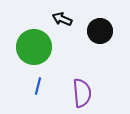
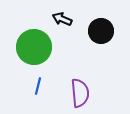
black circle: moved 1 px right
purple semicircle: moved 2 px left
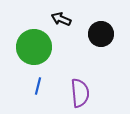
black arrow: moved 1 px left
black circle: moved 3 px down
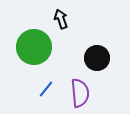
black arrow: rotated 48 degrees clockwise
black circle: moved 4 px left, 24 px down
blue line: moved 8 px right, 3 px down; rotated 24 degrees clockwise
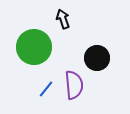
black arrow: moved 2 px right
purple semicircle: moved 6 px left, 8 px up
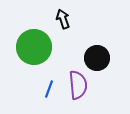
purple semicircle: moved 4 px right
blue line: moved 3 px right; rotated 18 degrees counterclockwise
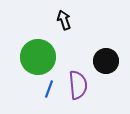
black arrow: moved 1 px right, 1 px down
green circle: moved 4 px right, 10 px down
black circle: moved 9 px right, 3 px down
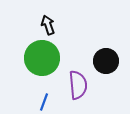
black arrow: moved 16 px left, 5 px down
green circle: moved 4 px right, 1 px down
blue line: moved 5 px left, 13 px down
